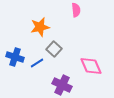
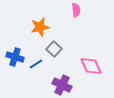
blue line: moved 1 px left, 1 px down
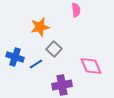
purple cross: rotated 36 degrees counterclockwise
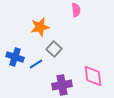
pink diamond: moved 2 px right, 10 px down; rotated 15 degrees clockwise
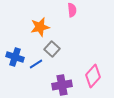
pink semicircle: moved 4 px left
gray square: moved 2 px left
pink diamond: rotated 50 degrees clockwise
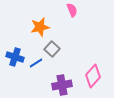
pink semicircle: rotated 16 degrees counterclockwise
blue line: moved 1 px up
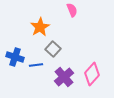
orange star: rotated 18 degrees counterclockwise
gray square: moved 1 px right
blue line: moved 2 px down; rotated 24 degrees clockwise
pink diamond: moved 1 px left, 2 px up
purple cross: moved 2 px right, 8 px up; rotated 30 degrees counterclockwise
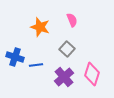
pink semicircle: moved 10 px down
orange star: rotated 24 degrees counterclockwise
gray square: moved 14 px right
pink diamond: rotated 25 degrees counterclockwise
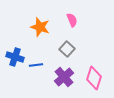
pink diamond: moved 2 px right, 4 px down
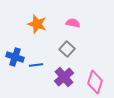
pink semicircle: moved 1 px right, 3 px down; rotated 56 degrees counterclockwise
orange star: moved 3 px left, 3 px up
pink diamond: moved 1 px right, 4 px down
